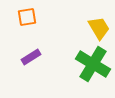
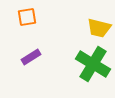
yellow trapezoid: rotated 135 degrees clockwise
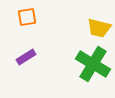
purple rectangle: moved 5 px left
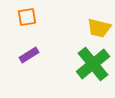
purple rectangle: moved 3 px right, 2 px up
green cross: rotated 20 degrees clockwise
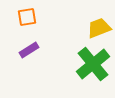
yellow trapezoid: rotated 145 degrees clockwise
purple rectangle: moved 5 px up
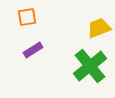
purple rectangle: moved 4 px right
green cross: moved 3 px left, 2 px down
